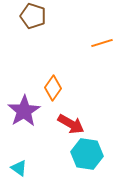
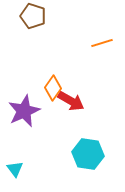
purple star: rotated 8 degrees clockwise
red arrow: moved 23 px up
cyan hexagon: moved 1 px right
cyan triangle: moved 4 px left, 1 px down; rotated 18 degrees clockwise
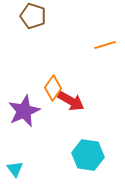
orange line: moved 3 px right, 2 px down
cyan hexagon: moved 1 px down
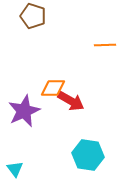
orange line: rotated 15 degrees clockwise
orange diamond: rotated 55 degrees clockwise
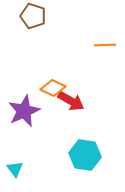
orange diamond: rotated 25 degrees clockwise
cyan hexagon: moved 3 px left
